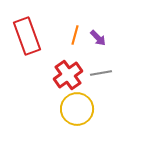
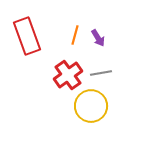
purple arrow: rotated 12 degrees clockwise
yellow circle: moved 14 px right, 3 px up
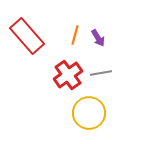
red rectangle: rotated 21 degrees counterclockwise
yellow circle: moved 2 px left, 7 px down
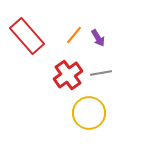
orange line: moved 1 px left; rotated 24 degrees clockwise
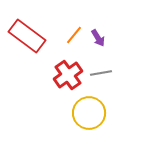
red rectangle: rotated 12 degrees counterclockwise
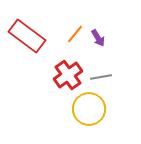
orange line: moved 1 px right, 1 px up
gray line: moved 4 px down
yellow circle: moved 4 px up
